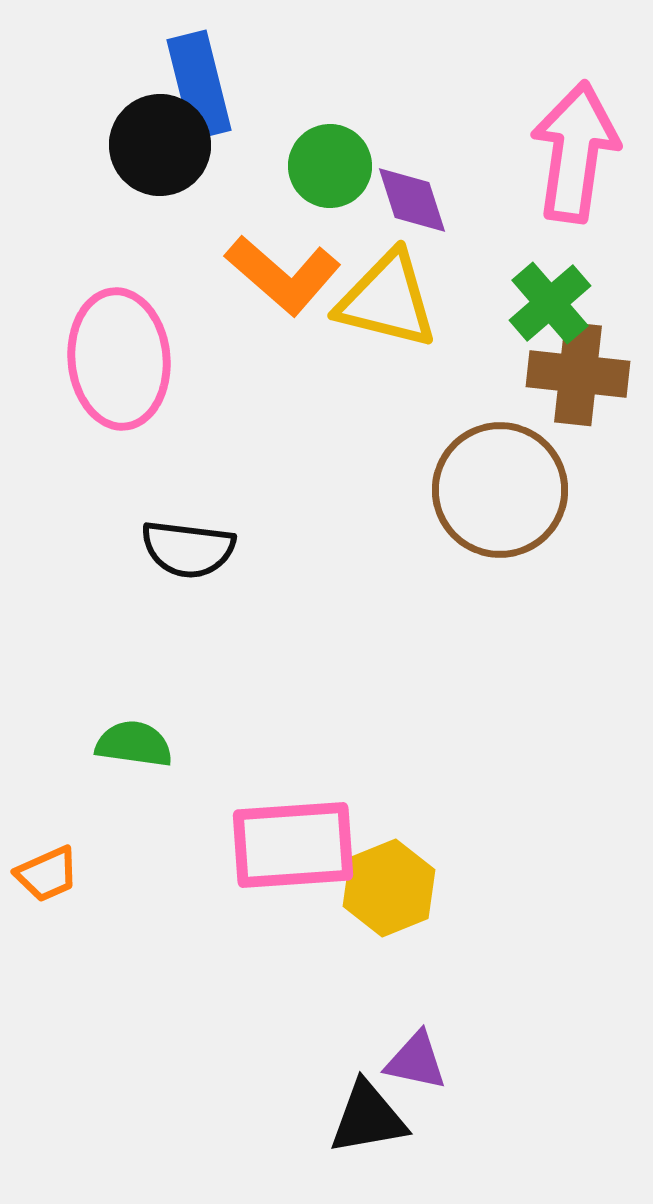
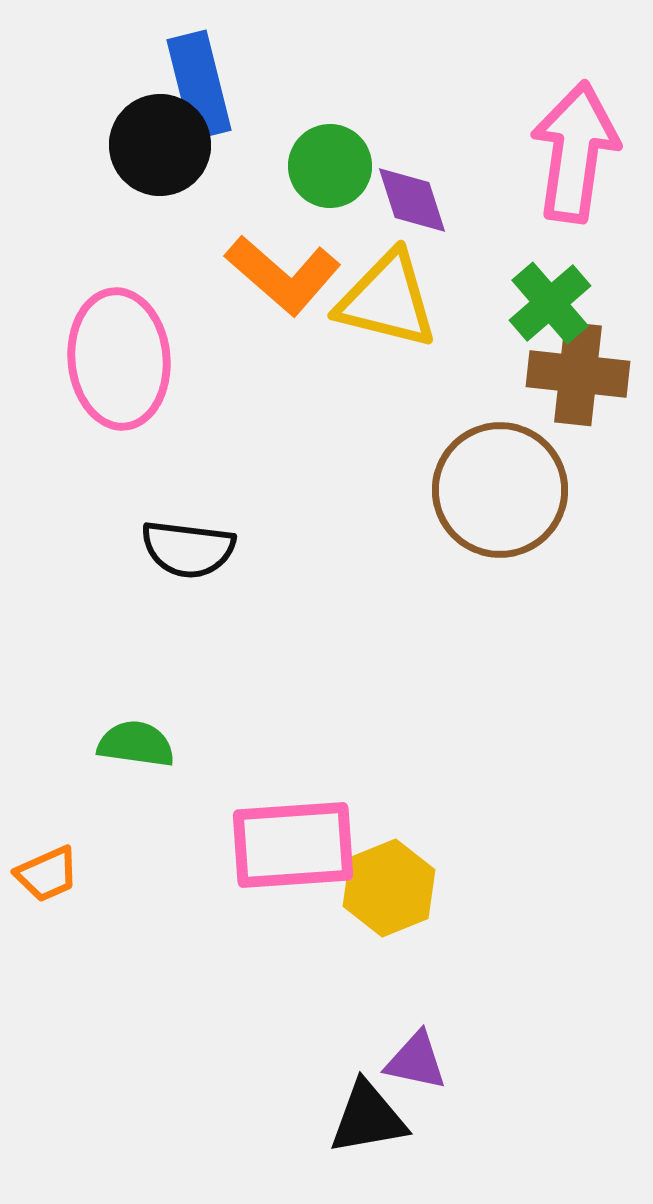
green semicircle: moved 2 px right
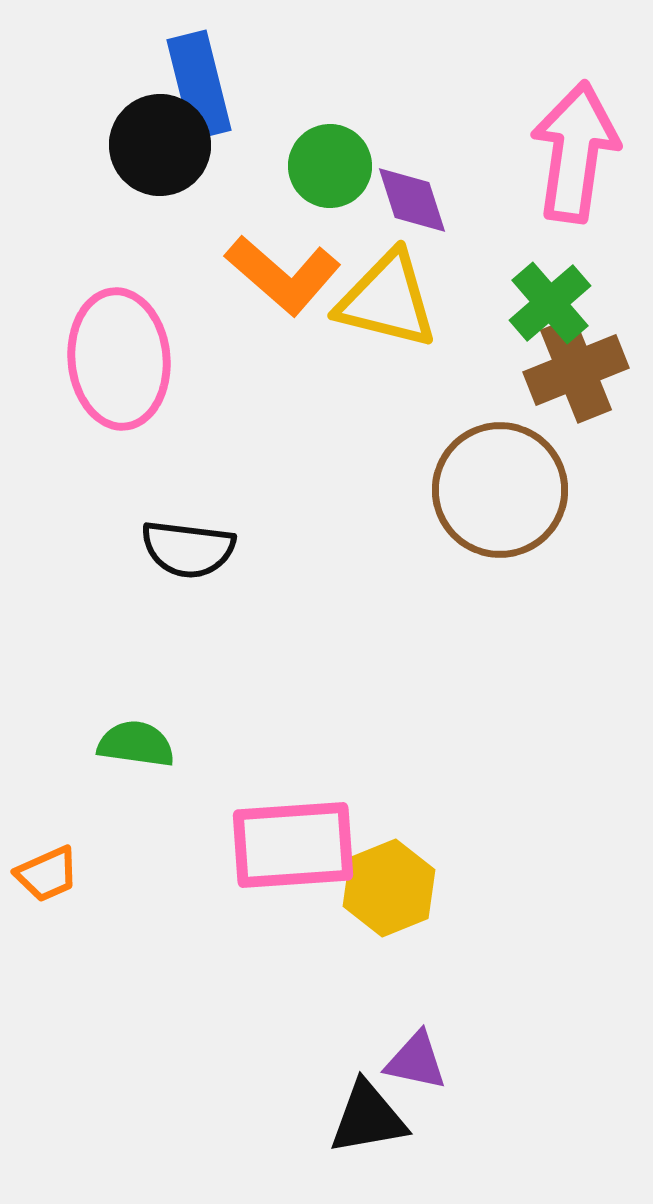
brown cross: moved 2 px left, 4 px up; rotated 28 degrees counterclockwise
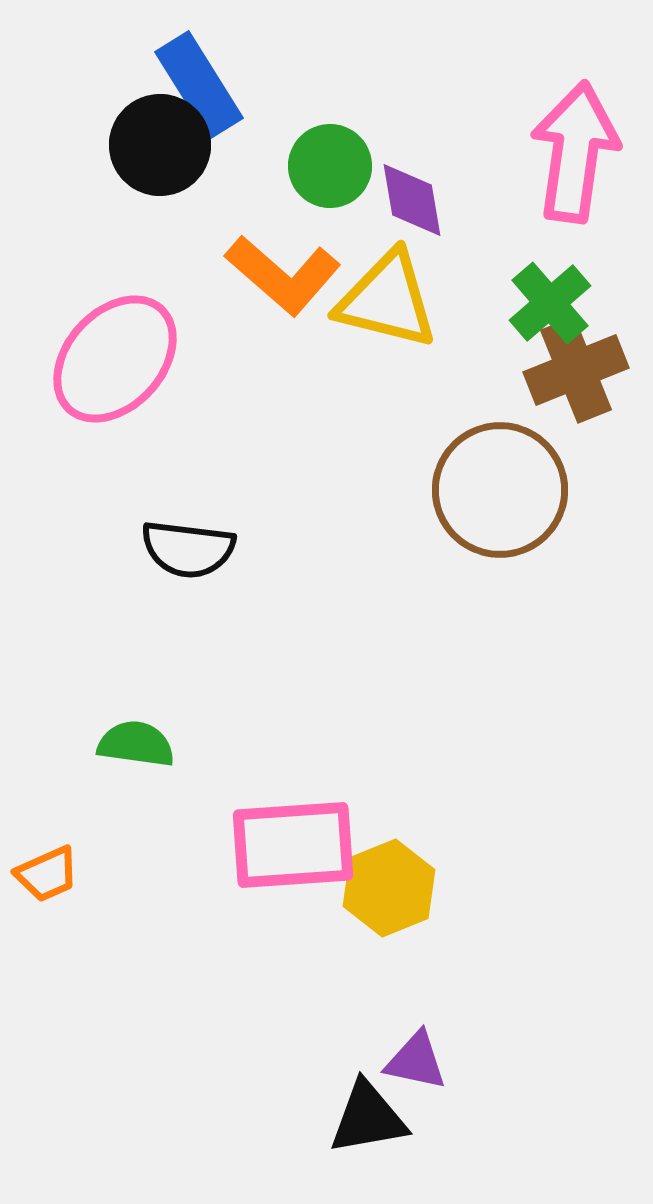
blue rectangle: rotated 18 degrees counterclockwise
purple diamond: rotated 8 degrees clockwise
pink ellipse: moved 4 px left; rotated 47 degrees clockwise
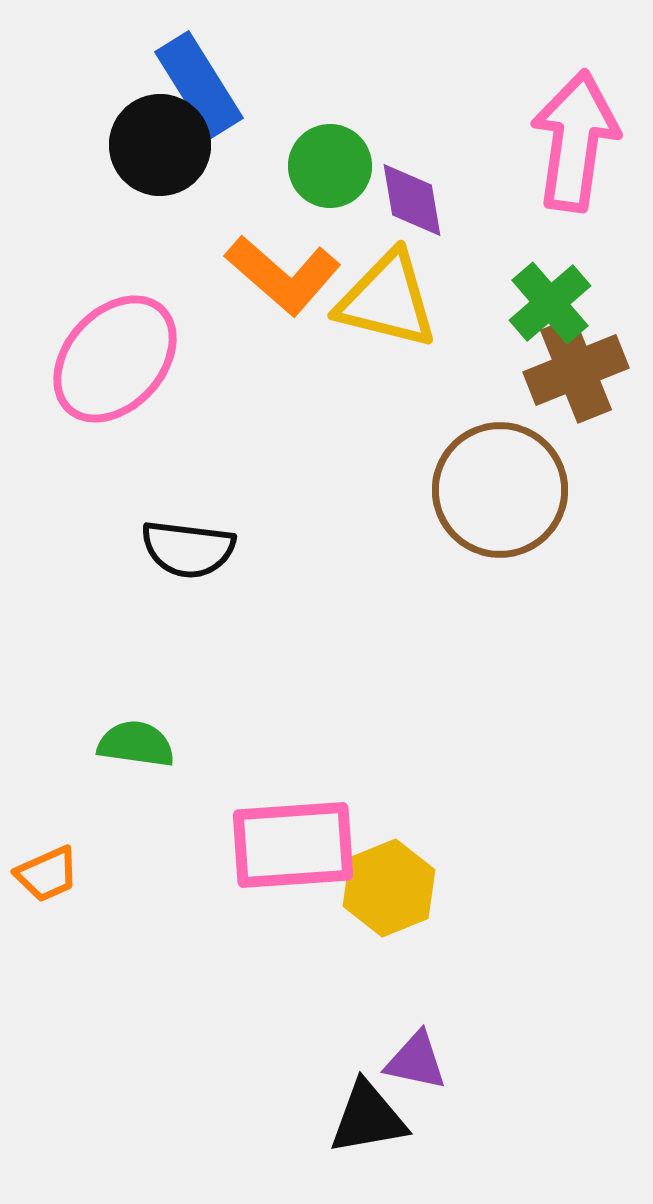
pink arrow: moved 11 px up
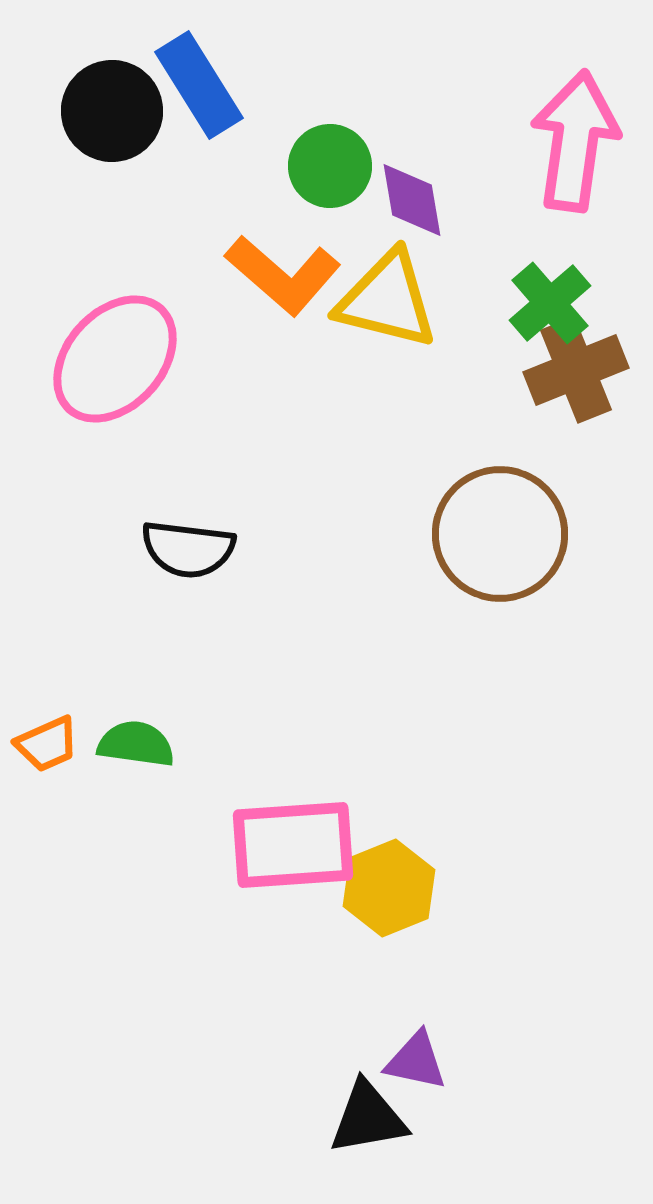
black circle: moved 48 px left, 34 px up
brown circle: moved 44 px down
orange trapezoid: moved 130 px up
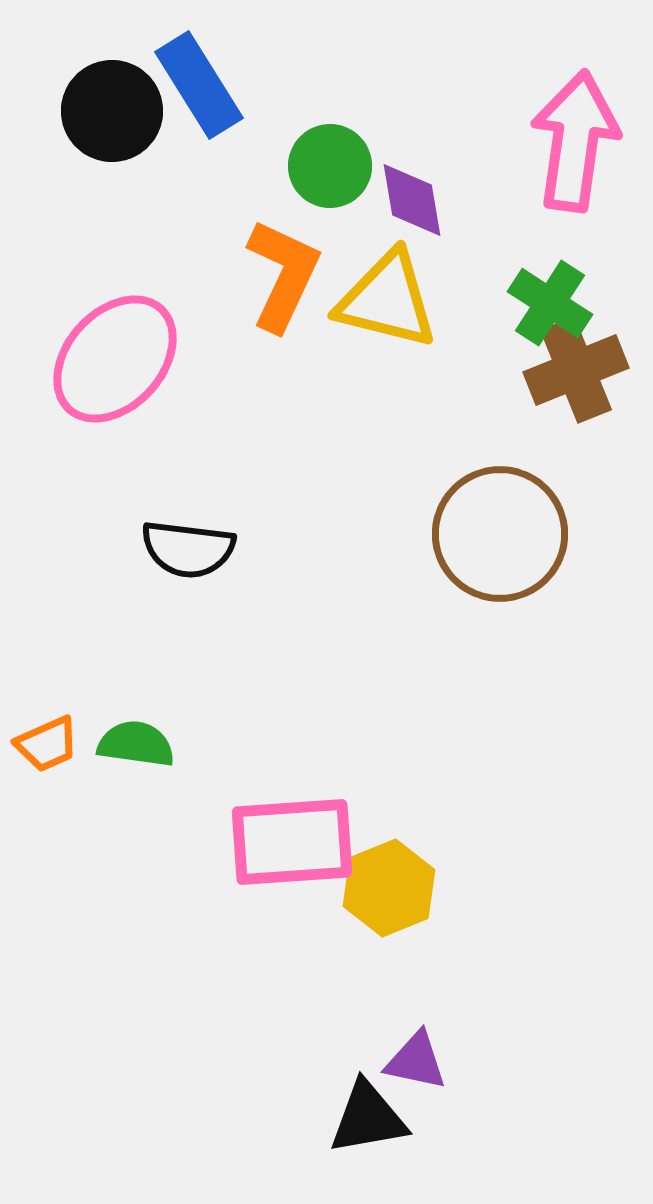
orange L-shape: rotated 106 degrees counterclockwise
green cross: rotated 16 degrees counterclockwise
pink rectangle: moved 1 px left, 3 px up
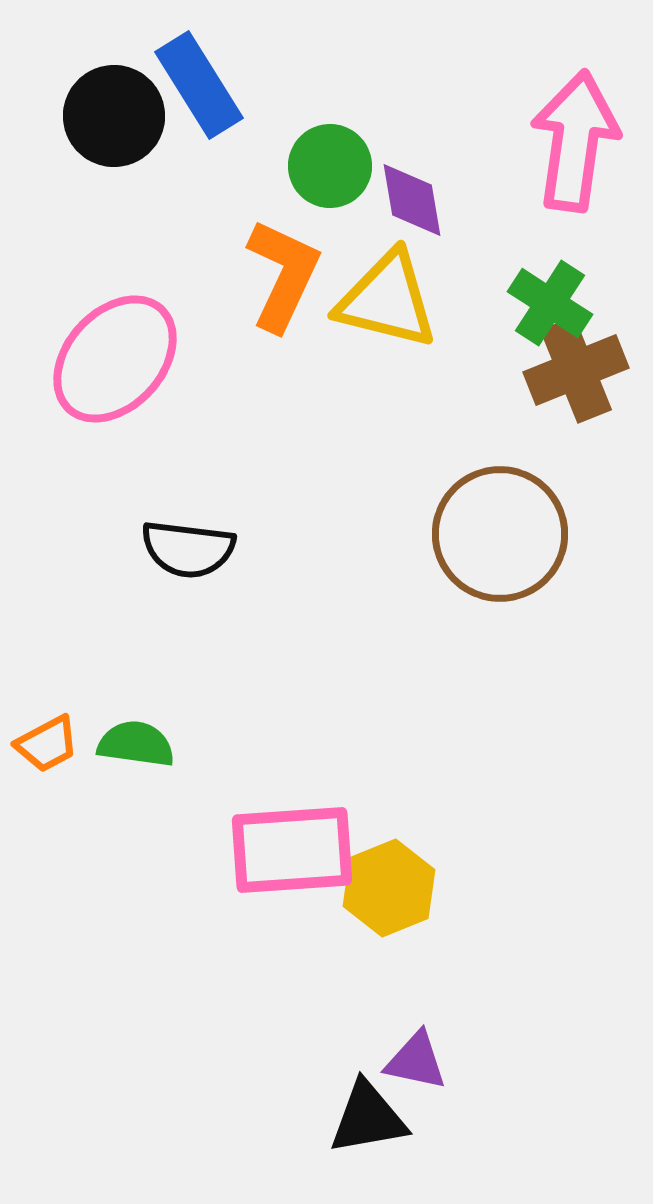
black circle: moved 2 px right, 5 px down
orange trapezoid: rotated 4 degrees counterclockwise
pink rectangle: moved 8 px down
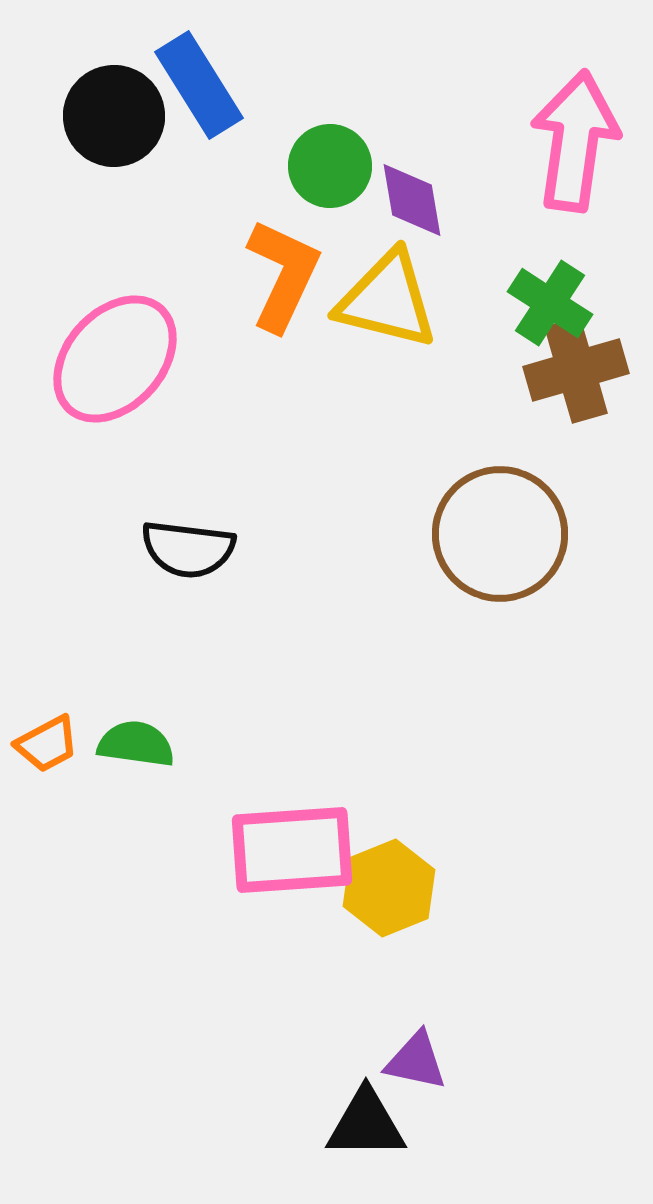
brown cross: rotated 6 degrees clockwise
black triangle: moved 2 px left, 6 px down; rotated 10 degrees clockwise
